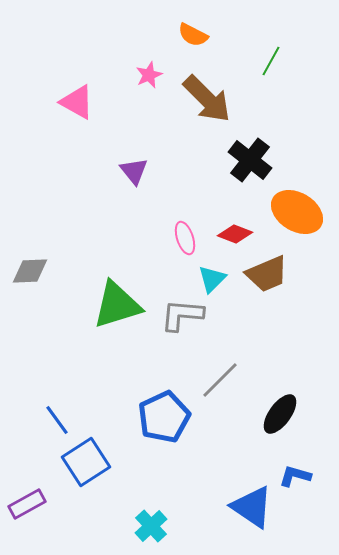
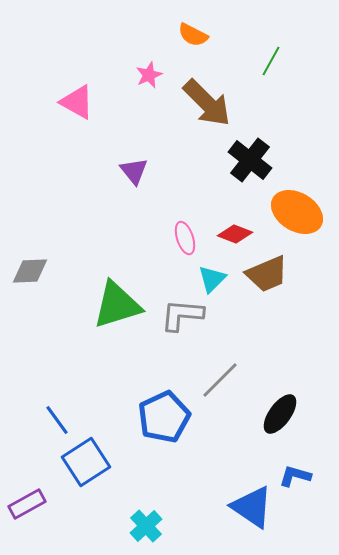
brown arrow: moved 4 px down
cyan cross: moved 5 px left
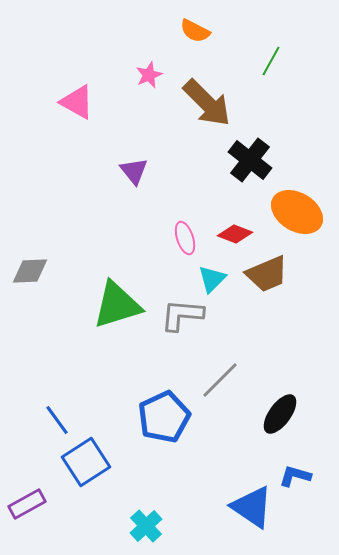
orange semicircle: moved 2 px right, 4 px up
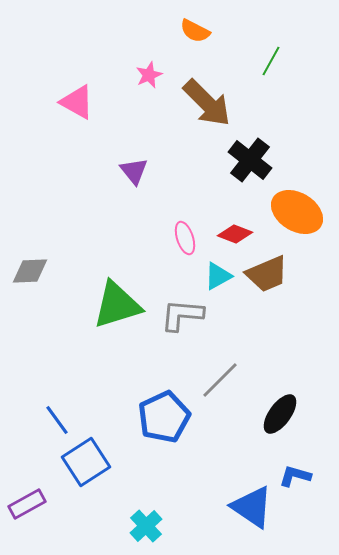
cyan triangle: moved 6 px right, 3 px up; rotated 16 degrees clockwise
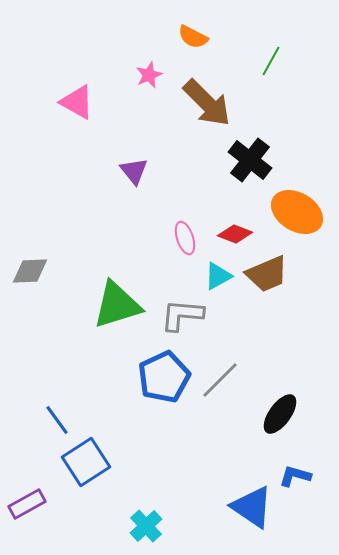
orange semicircle: moved 2 px left, 6 px down
blue pentagon: moved 40 px up
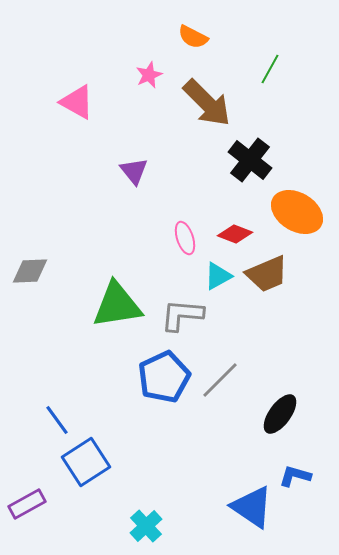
green line: moved 1 px left, 8 px down
green triangle: rotated 8 degrees clockwise
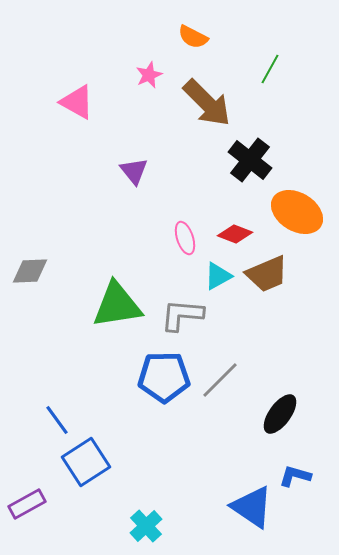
blue pentagon: rotated 24 degrees clockwise
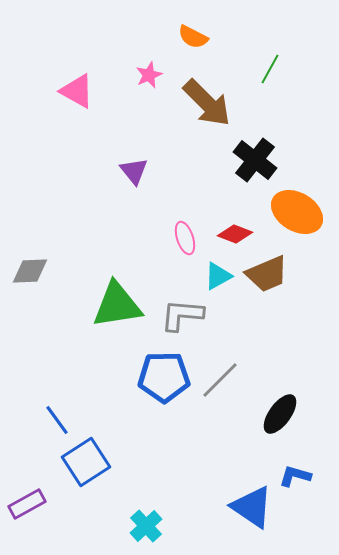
pink triangle: moved 11 px up
black cross: moved 5 px right
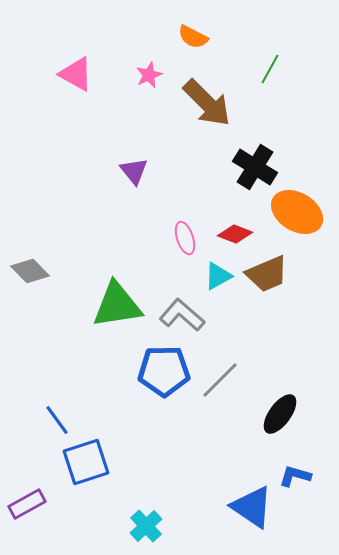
pink triangle: moved 1 px left, 17 px up
black cross: moved 7 px down; rotated 6 degrees counterclockwise
gray diamond: rotated 48 degrees clockwise
gray L-shape: rotated 36 degrees clockwise
blue pentagon: moved 6 px up
blue square: rotated 15 degrees clockwise
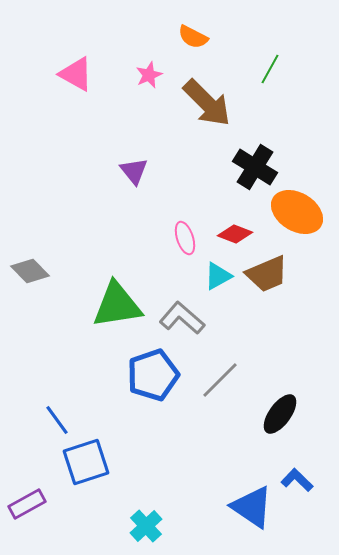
gray L-shape: moved 3 px down
blue pentagon: moved 11 px left, 4 px down; rotated 18 degrees counterclockwise
blue L-shape: moved 2 px right, 4 px down; rotated 28 degrees clockwise
